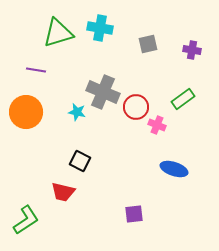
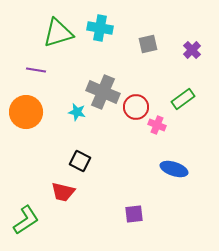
purple cross: rotated 36 degrees clockwise
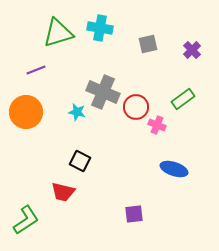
purple line: rotated 30 degrees counterclockwise
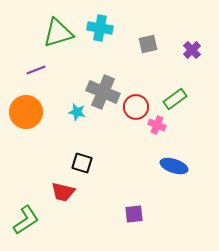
green rectangle: moved 8 px left
black square: moved 2 px right, 2 px down; rotated 10 degrees counterclockwise
blue ellipse: moved 3 px up
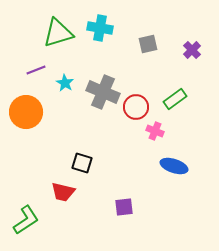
cyan star: moved 12 px left, 29 px up; rotated 18 degrees clockwise
pink cross: moved 2 px left, 6 px down
purple square: moved 10 px left, 7 px up
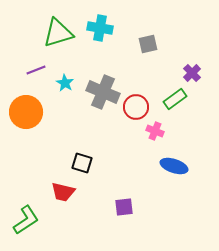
purple cross: moved 23 px down
